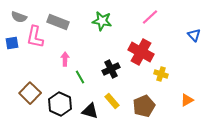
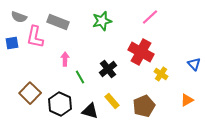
green star: rotated 24 degrees counterclockwise
blue triangle: moved 29 px down
black cross: moved 3 px left; rotated 12 degrees counterclockwise
yellow cross: rotated 16 degrees clockwise
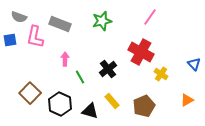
pink line: rotated 12 degrees counterclockwise
gray rectangle: moved 2 px right, 2 px down
blue square: moved 2 px left, 3 px up
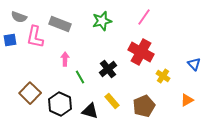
pink line: moved 6 px left
yellow cross: moved 2 px right, 2 px down
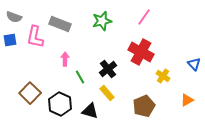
gray semicircle: moved 5 px left
yellow rectangle: moved 5 px left, 8 px up
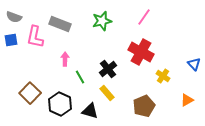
blue square: moved 1 px right
